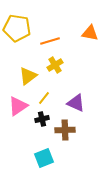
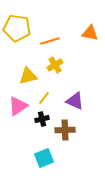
yellow triangle: rotated 24 degrees clockwise
purple triangle: moved 1 px left, 2 px up
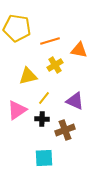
orange triangle: moved 11 px left, 17 px down
pink triangle: moved 1 px left, 4 px down
black cross: rotated 16 degrees clockwise
brown cross: rotated 18 degrees counterclockwise
cyan square: rotated 18 degrees clockwise
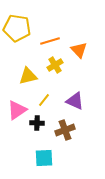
orange triangle: rotated 36 degrees clockwise
yellow line: moved 2 px down
black cross: moved 5 px left, 4 px down
